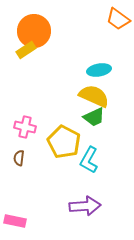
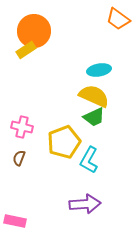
pink cross: moved 3 px left
yellow pentagon: rotated 24 degrees clockwise
brown semicircle: rotated 14 degrees clockwise
purple arrow: moved 2 px up
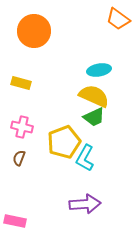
yellow rectangle: moved 5 px left, 33 px down; rotated 48 degrees clockwise
cyan L-shape: moved 4 px left, 2 px up
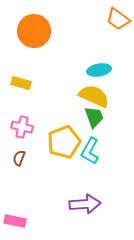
green trapezoid: rotated 85 degrees counterclockwise
cyan L-shape: moved 5 px right, 7 px up
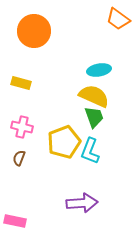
cyan L-shape: rotated 8 degrees counterclockwise
purple arrow: moved 3 px left, 1 px up
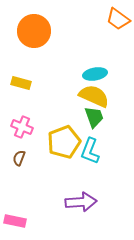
cyan ellipse: moved 4 px left, 4 px down
pink cross: rotated 10 degrees clockwise
purple arrow: moved 1 px left, 1 px up
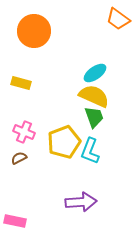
cyan ellipse: moved 1 px up; rotated 25 degrees counterclockwise
pink cross: moved 2 px right, 5 px down
brown semicircle: rotated 42 degrees clockwise
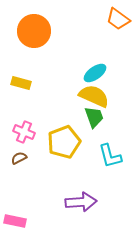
cyan L-shape: moved 20 px right, 5 px down; rotated 36 degrees counterclockwise
